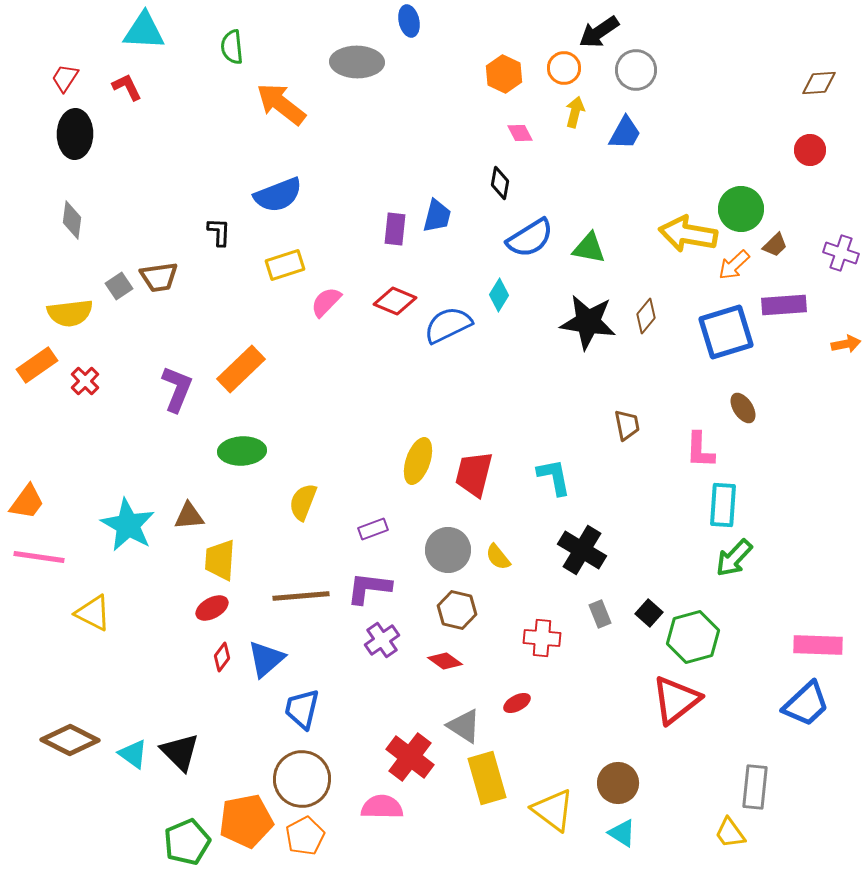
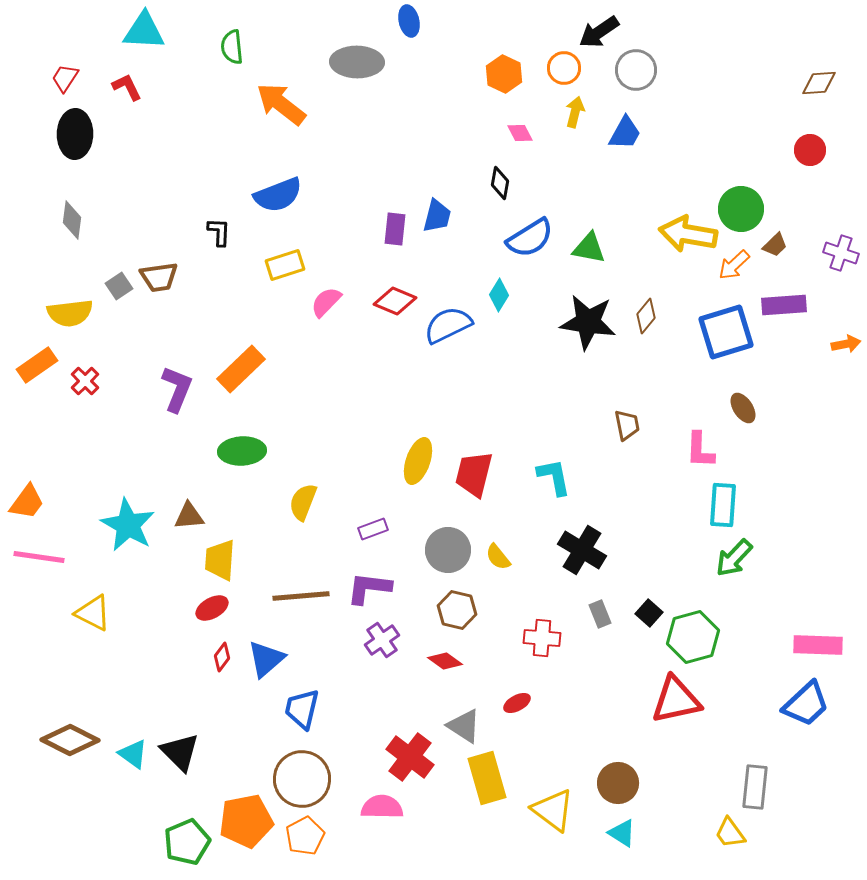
red triangle at (676, 700): rotated 26 degrees clockwise
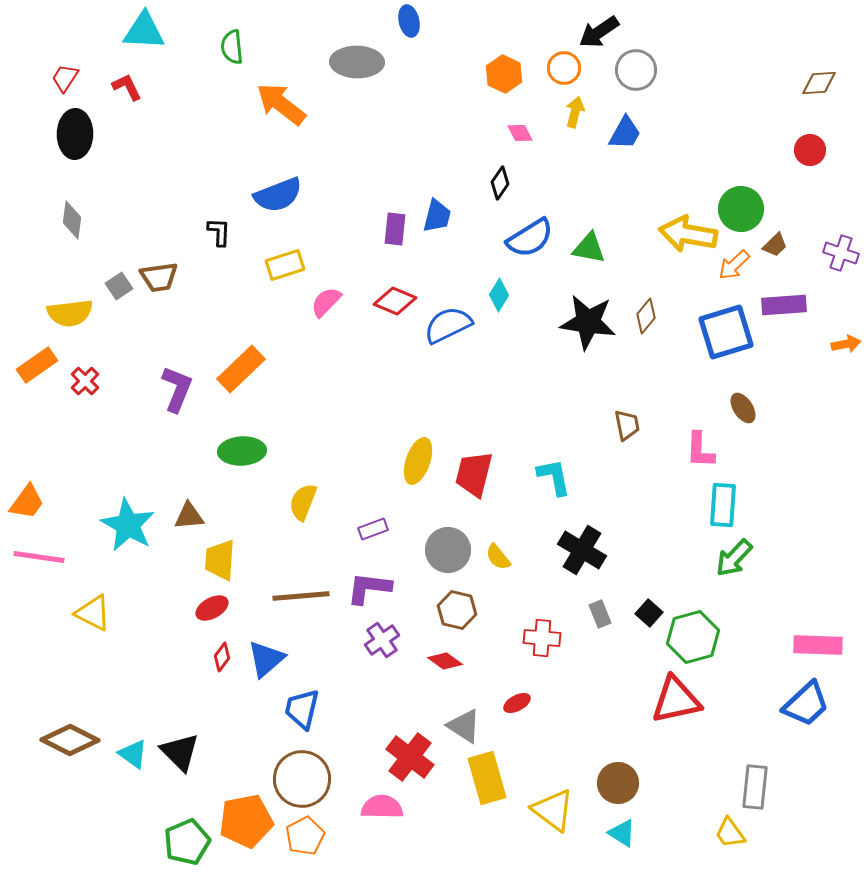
black diamond at (500, 183): rotated 24 degrees clockwise
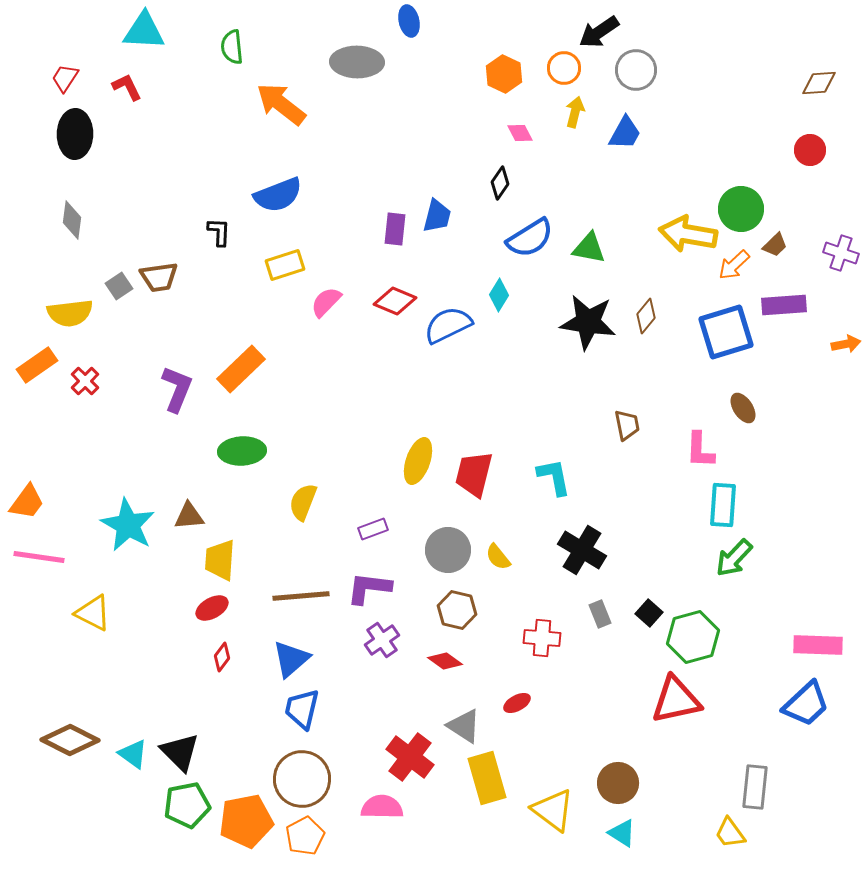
blue triangle at (266, 659): moved 25 px right
green pentagon at (187, 842): moved 37 px up; rotated 12 degrees clockwise
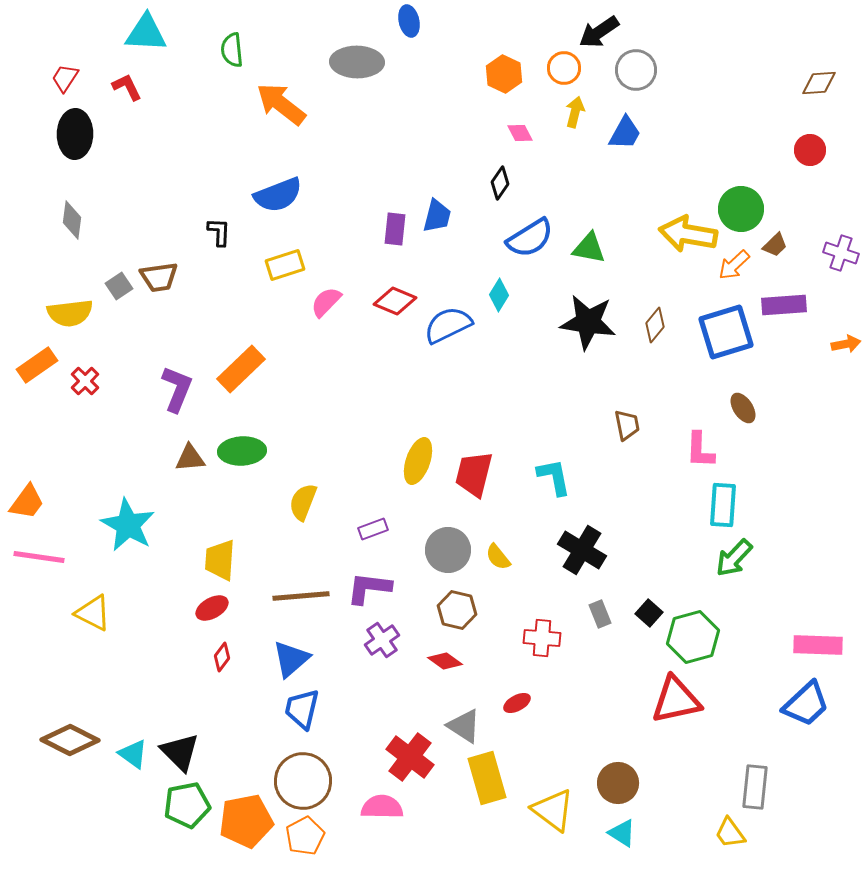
cyan triangle at (144, 31): moved 2 px right, 2 px down
green semicircle at (232, 47): moved 3 px down
brown diamond at (646, 316): moved 9 px right, 9 px down
brown triangle at (189, 516): moved 1 px right, 58 px up
brown circle at (302, 779): moved 1 px right, 2 px down
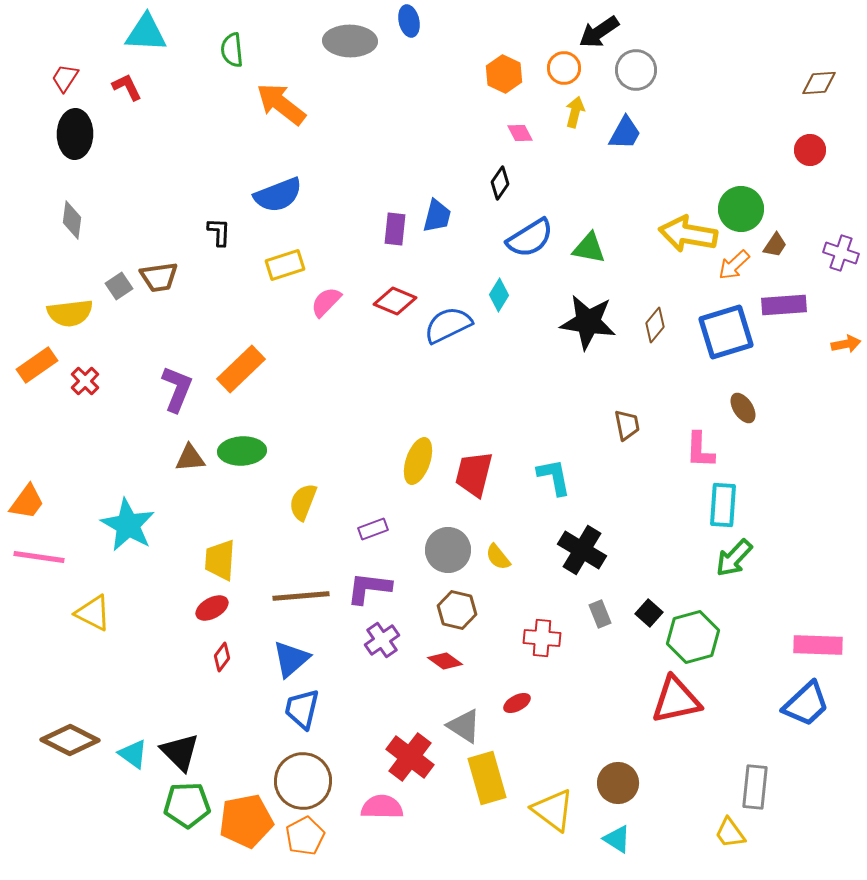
gray ellipse at (357, 62): moved 7 px left, 21 px up
brown trapezoid at (775, 245): rotated 12 degrees counterclockwise
green pentagon at (187, 805): rotated 9 degrees clockwise
cyan triangle at (622, 833): moved 5 px left, 6 px down
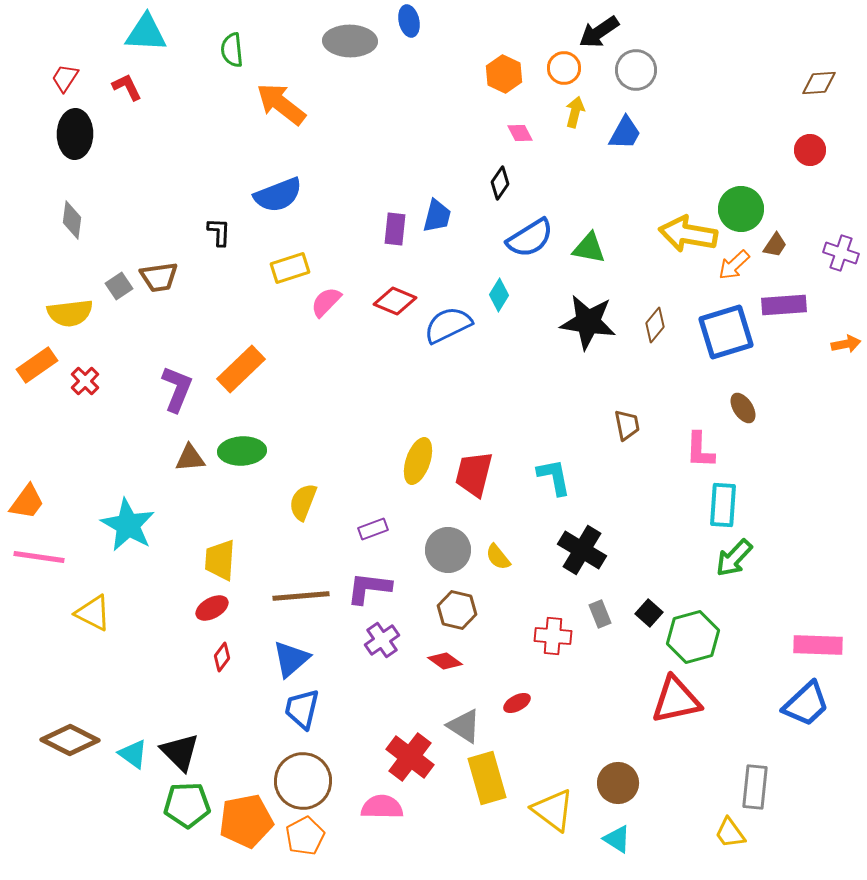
yellow rectangle at (285, 265): moved 5 px right, 3 px down
red cross at (542, 638): moved 11 px right, 2 px up
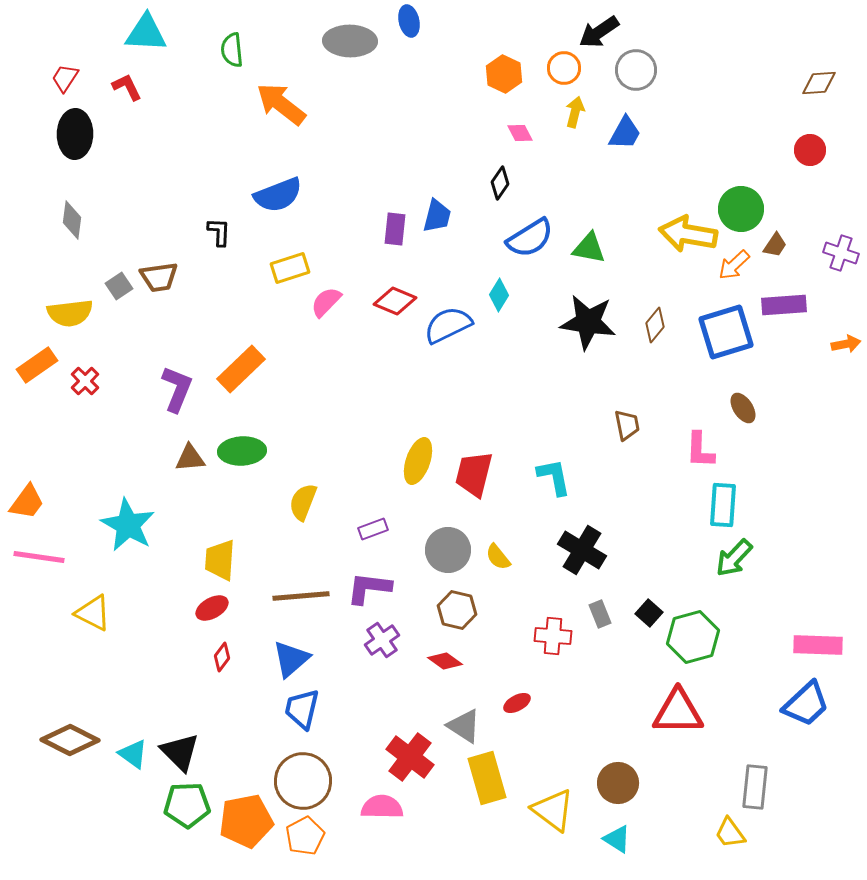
red triangle at (676, 700): moved 2 px right, 12 px down; rotated 12 degrees clockwise
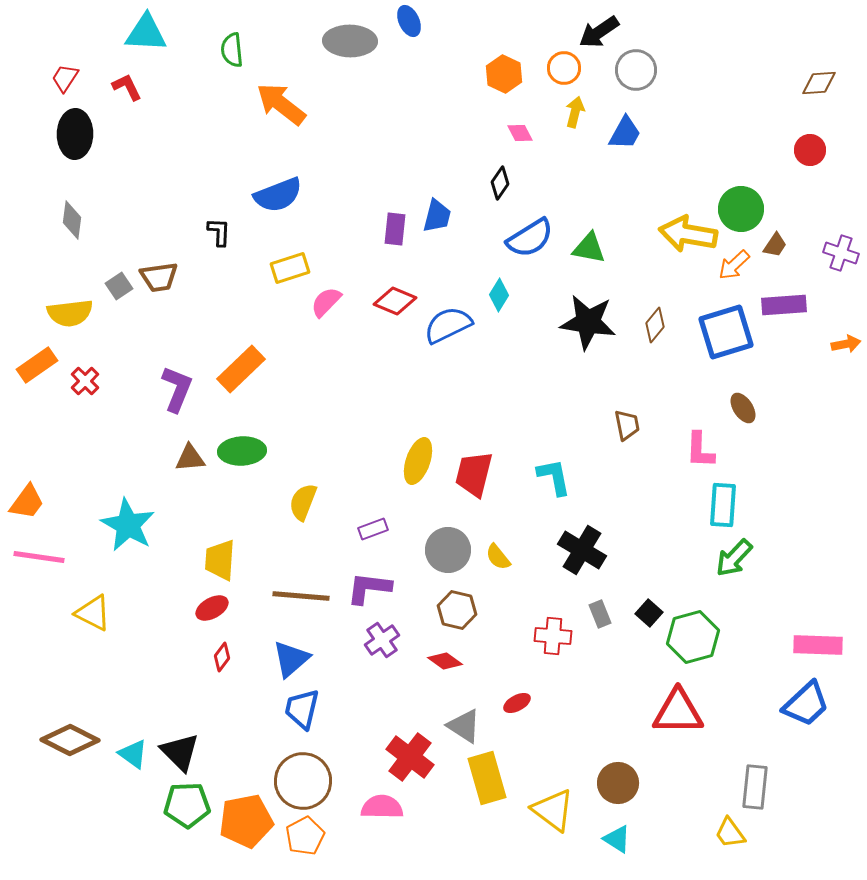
blue ellipse at (409, 21): rotated 12 degrees counterclockwise
brown line at (301, 596): rotated 10 degrees clockwise
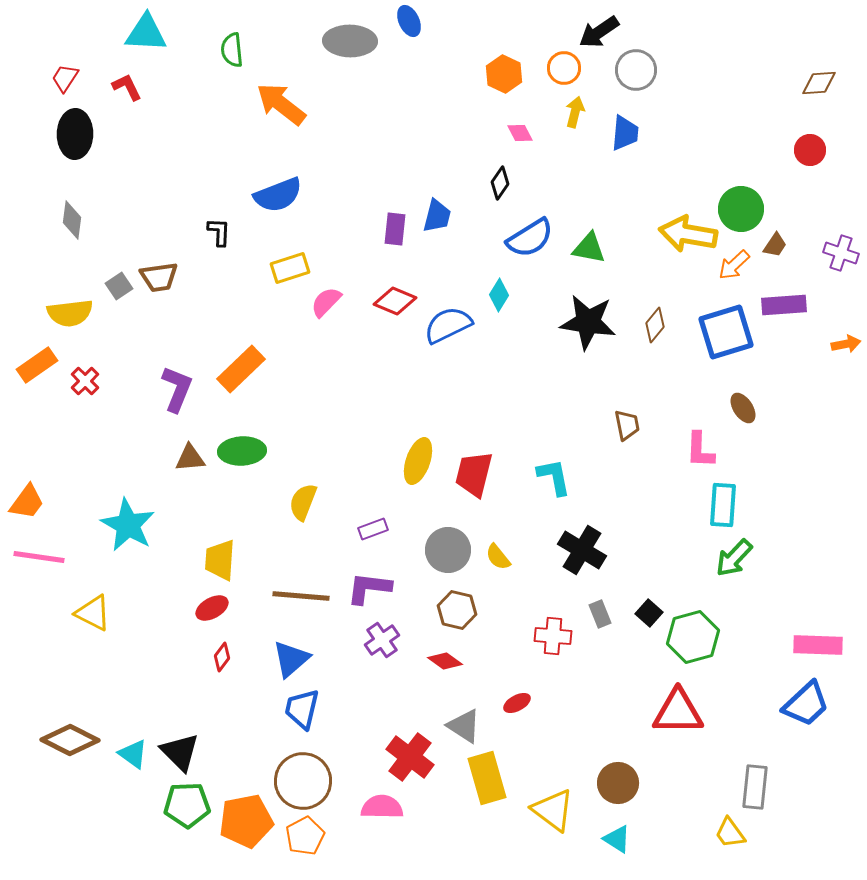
blue trapezoid at (625, 133): rotated 24 degrees counterclockwise
